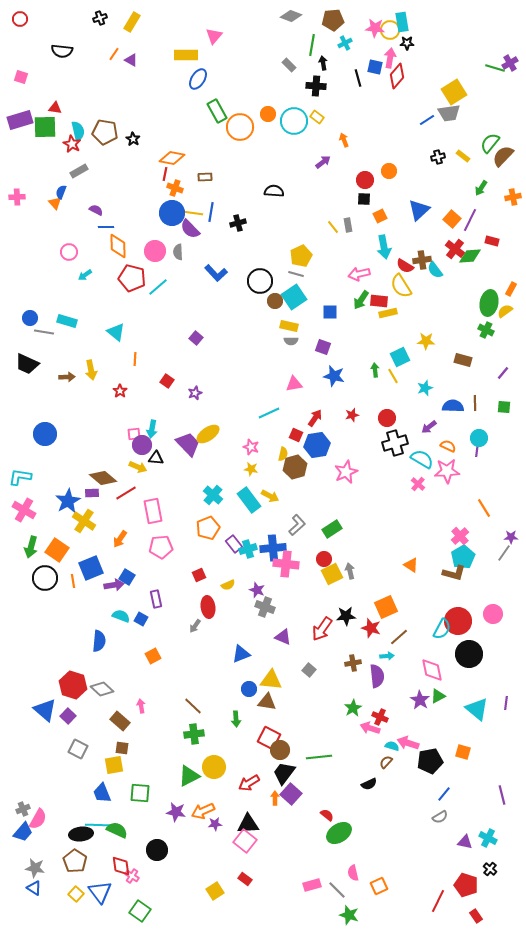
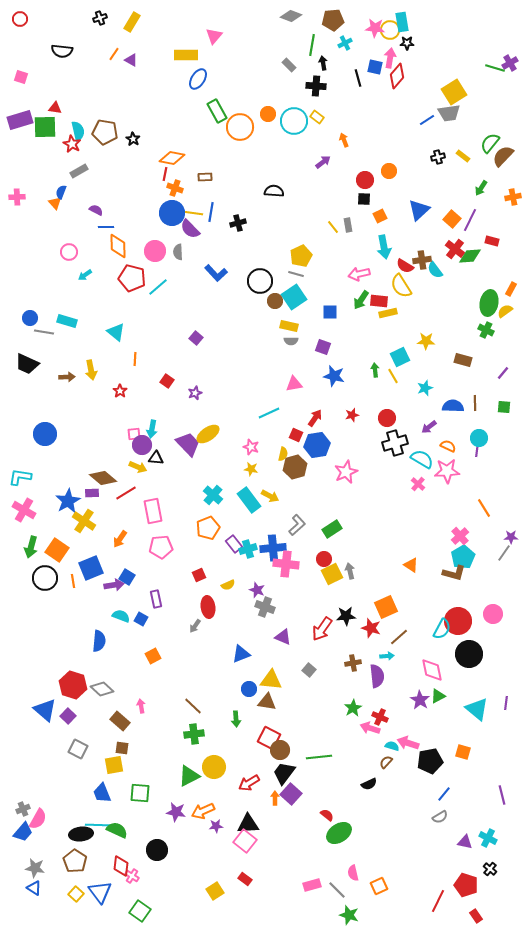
purple star at (215, 824): moved 1 px right, 2 px down
red diamond at (121, 866): rotated 15 degrees clockwise
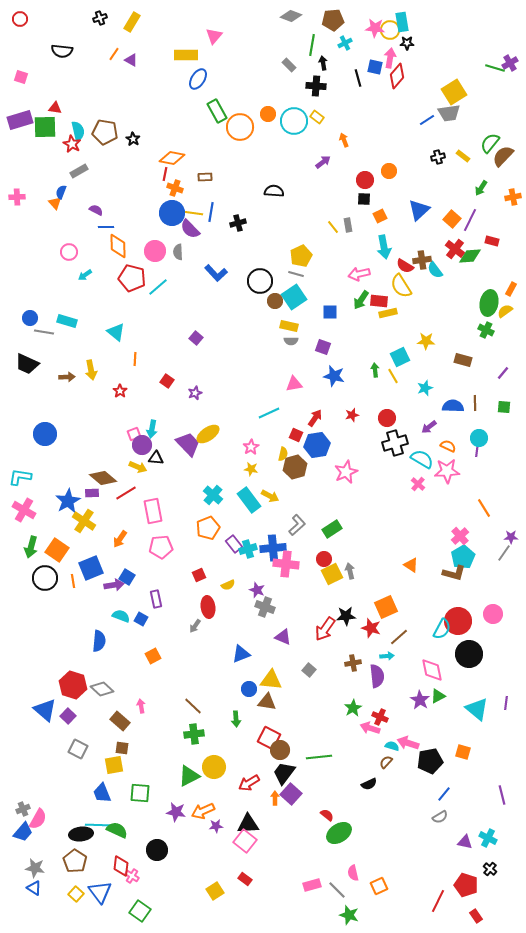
pink square at (134, 434): rotated 16 degrees counterclockwise
pink star at (251, 447): rotated 21 degrees clockwise
red arrow at (322, 629): moved 3 px right
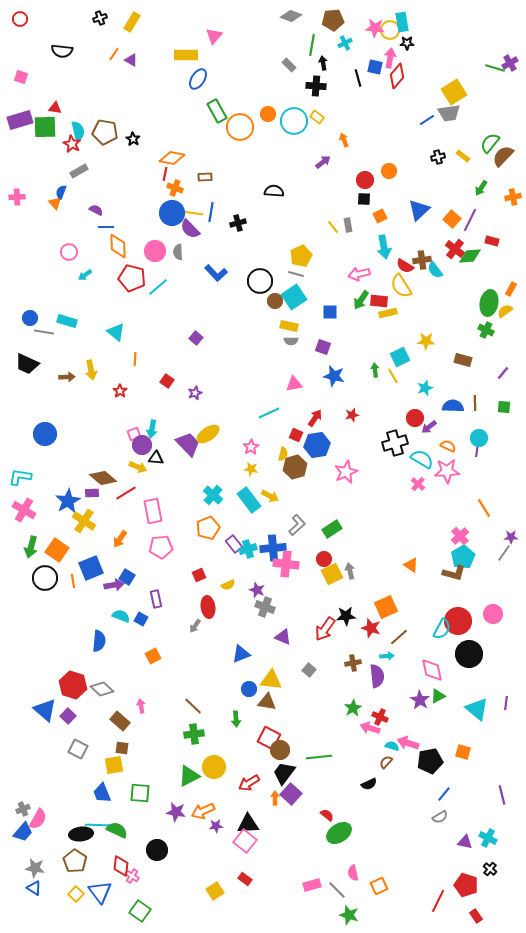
red circle at (387, 418): moved 28 px right
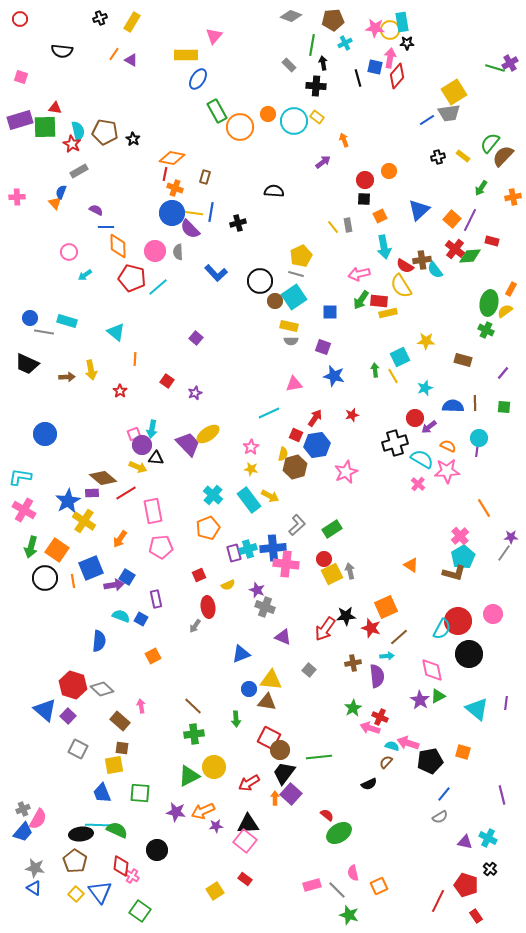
brown rectangle at (205, 177): rotated 72 degrees counterclockwise
purple rectangle at (234, 544): moved 9 px down; rotated 24 degrees clockwise
